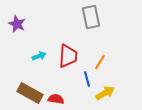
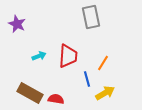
orange line: moved 3 px right, 1 px down
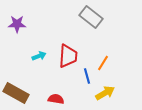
gray rectangle: rotated 40 degrees counterclockwise
purple star: rotated 24 degrees counterclockwise
blue line: moved 3 px up
brown rectangle: moved 14 px left
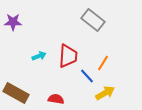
gray rectangle: moved 2 px right, 3 px down
purple star: moved 4 px left, 2 px up
blue line: rotated 28 degrees counterclockwise
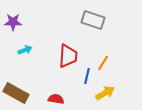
gray rectangle: rotated 20 degrees counterclockwise
cyan arrow: moved 14 px left, 6 px up
blue line: rotated 56 degrees clockwise
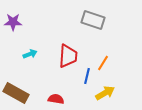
cyan arrow: moved 5 px right, 4 px down
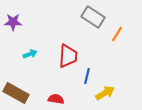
gray rectangle: moved 3 px up; rotated 15 degrees clockwise
orange line: moved 14 px right, 29 px up
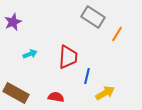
purple star: rotated 24 degrees counterclockwise
red trapezoid: moved 1 px down
red semicircle: moved 2 px up
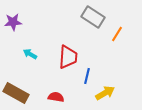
purple star: rotated 18 degrees clockwise
cyan arrow: rotated 128 degrees counterclockwise
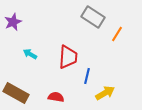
purple star: rotated 18 degrees counterclockwise
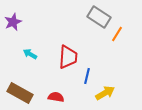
gray rectangle: moved 6 px right
brown rectangle: moved 4 px right
